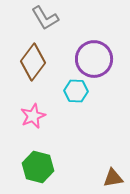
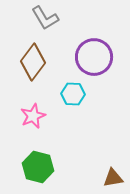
purple circle: moved 2 px up
cyan hexagon: moved 3 px left, 3 px down
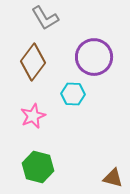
brown triangle: rotated 25 degrees clockwise
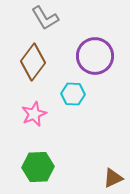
purple circle: moved 1 px right, 1 px up
pink star: moved 1 px right, 2 px up
green hexagon: rotated 16 degrees counterclockwise
brown triangle: rotated 40 degrees counterclockwise
